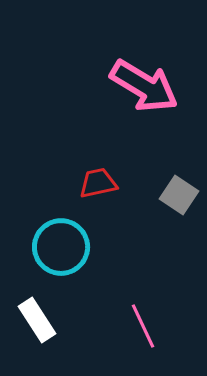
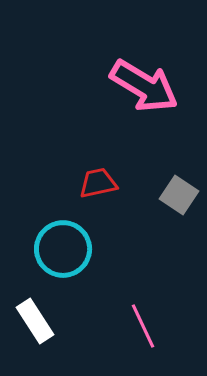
cyan circle: moved 2 px right, 2 px down
white rectangle: moved 2 px left, 1 px down
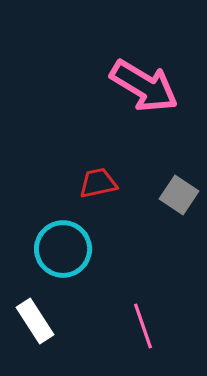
pink line: rotated 6 degrees clockwise
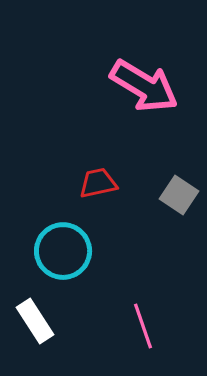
cyan circle: moved 2 px down
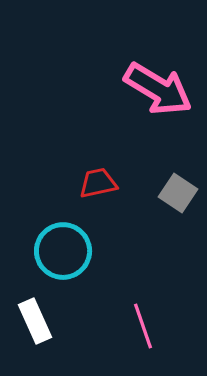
pink arrow: moved 14 px right, 3 px down
gray square: moved 1 px left, 2 px up
white rectangle: rotated 9 degrees clockwise
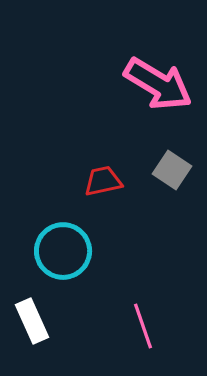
pink arrow: moved 5 px up
red trapezoid: moved 5 px right, 2 px up
gray square: moved 6 px left, 23 px up
white rectangle: moved 3 px left
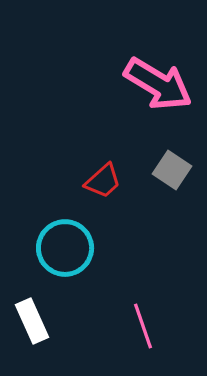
red trapezoid: rotated 150 degrees clockwise
cyan circle: moved 2 px right, 3 px up
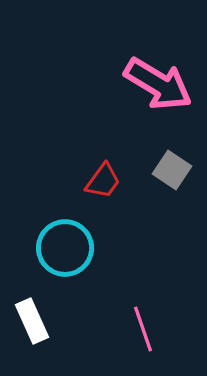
red trapezoid: rotated 12 degrees counterclockwise
pink line: moved 3 px down
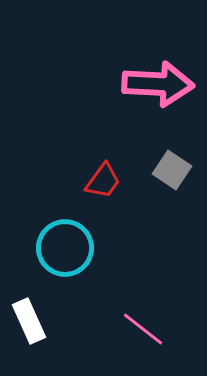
pink arrow: rotated 28 degrees counterclockwise
white rectangle: moved 3 px left
pink line: rotated 33 degrees counterclockwise
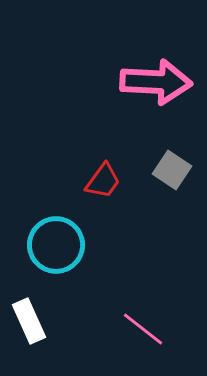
pink arrow: moved 2 px left, 2 px up
cyan circle: moved 9 px left, 3 px up
